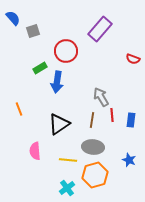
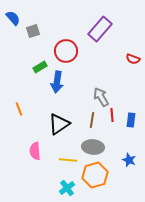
green rectangle: moved 1 px up
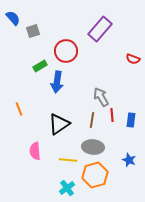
green rectangle: moved 1 px up
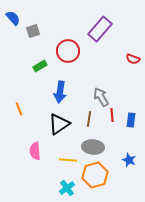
red circle: moved 2 px right
blue arrow: moved 3 px right, 10 px down
brown line: moved 3 px left, 1 px up
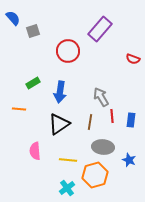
green rectangle: moved 7 px left, 17 px down
orange line: rotated 64 degrees counterclockwise
red line: moved 1 px down
brown line: moved 1 px right, 3 px down
gray ellipse: moved 10 px right
